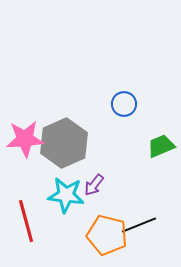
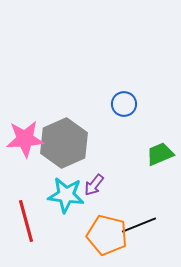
green trapezoid: moved 1 px left, 8 px down
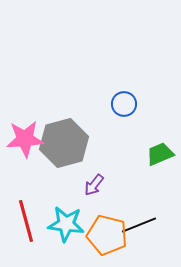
gray hexagon: rotated 9 degrees clockwise
cyan star: moved 29 px down
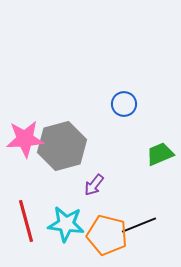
gray hexagon: moved 2 px left, 3 px down
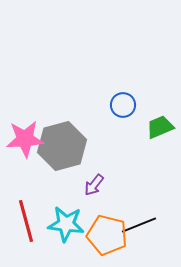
blue circle: moved 1 px left, 1 px down
green trapezoid: moved 27 px up
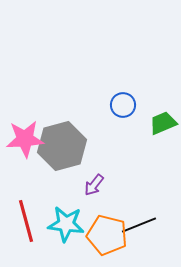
green trapezoid: moved 3 px right, 4 px up
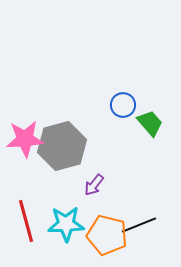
green trapezoid: moved 13 px left; rotated 72 degrees clockwise
cyan star: rotated 9 degrees counterclockwise
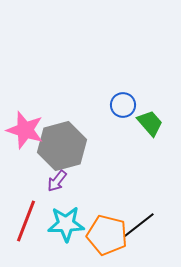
pink star: moved 9 px up; rotated 21 degrees clockwise
purple arrow: moved 37 px left, 4 px up
red line: rotated 36 degrees clockwise
black line: rotated 16 degrees counterclockwise
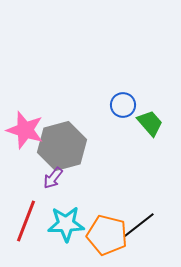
purple arrow: moved 4 px left, 3 px up
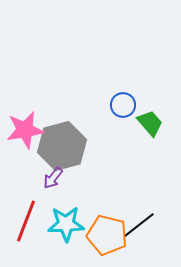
pink star: rotated 27 degrees counterclockwise
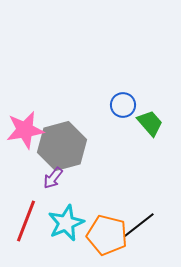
cyan star: moved 1 px up; rotated 21 degrees counterclockwise
